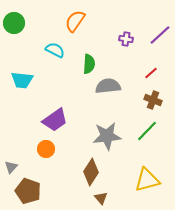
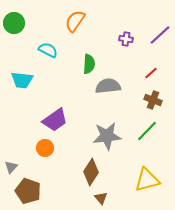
cyan semicircle: moved 7 px left
orange circle: moved 1 px left, 1 px up
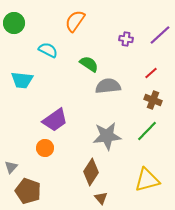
green semicircle: rotated 60 degrees counterclockwise
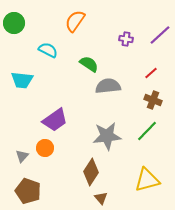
gray triangle: moved 11 px right, 11 px up
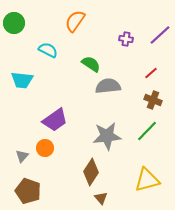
green semicircle: moved 2 px right
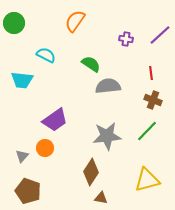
cyan semicircle: moved 2 px left, 5 px down
red line: rotated 56 degrees counterclockwise
brown triangle: rotated 40 degrees counterclockwise
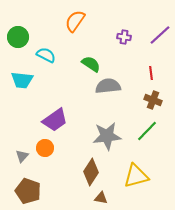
green circle: moved 4 px right, 14 px down
purple cross: moved 2 px left, 2 px up
yellow triangle: moved 11 px left, 4 px up
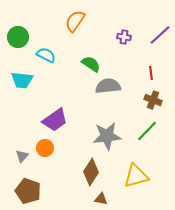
brown triangle: moved 1 px down
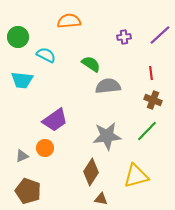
orange semicircle: moved 6 px left; rotated 50 degrees clockwise
purple cross: rotated 16 degrees counterclockwise
gray triangle: rotated 24 degrees clockwise
